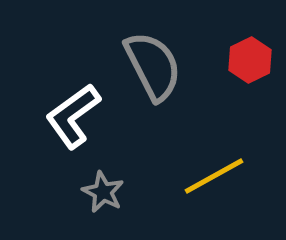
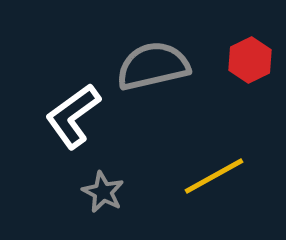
gray semicircle: rotated 76 degrees counterclockwise
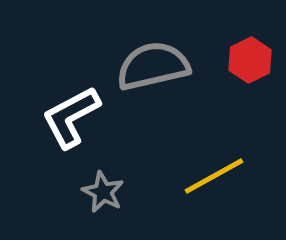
white L-shape: moved 2 px left, 1 px down; rotated 8 degrees clockwise
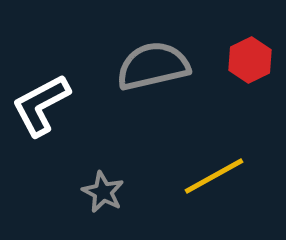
white L-shape: moved 30 px left, 12 px up
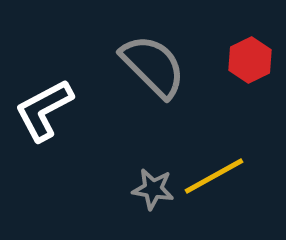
gray semicircle: rotated 58 degrees clockwise
white L-shape: moved 3 px right, 5 px down
gray star: moved 50 px right, 3 px up; rotated 18 degrees counterclockwise
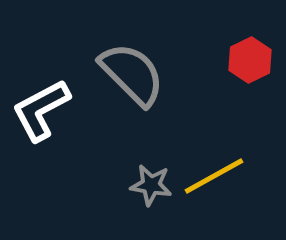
gray semicircle: moved 21 px left, 8 px down
white L-shape: moved 3 px left
gray star: moved 2 px left, 4 px up
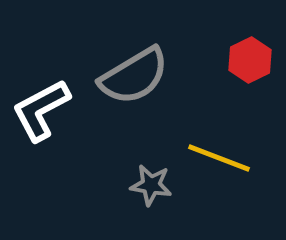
gray semicircle: moved 2 px right, 2 px down; rotated 104 degrees clockwise
yellow line: moved 5 px right, 18 px up; rotated 50 degrees clockwise
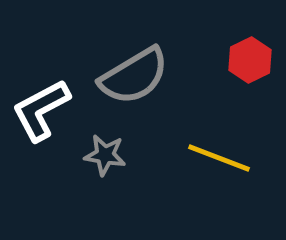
gray star: moved 46 px left, 30 px up
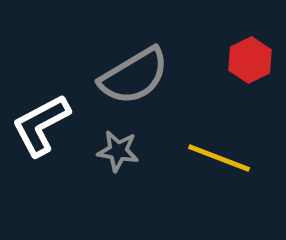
white L-shape: moved 15 px down
gray star: moved 13 px right, 4 px up
